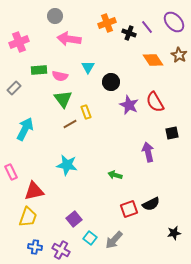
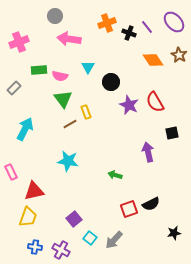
cyan star: moved 1 px right, 4 px up
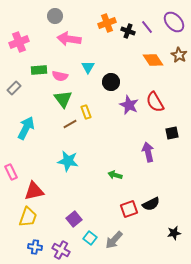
black cross: moved 1 px left, 2 px up
cyan arrow: moved 1 px right, 1 px up
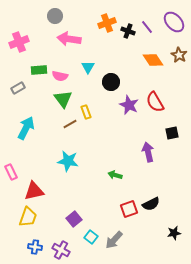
gray rectangle: moved 4 px right; rotated 16 degrees clockwise
cyan square: moved 1 px right, 1 px up
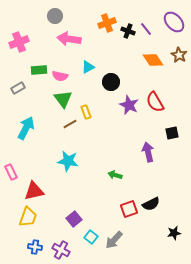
purple line: moved 1 px left, 2 px down
cyan triangle: rotated 32 degrees clockwise
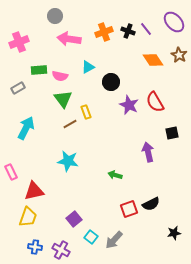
orange cross: moved 3 px left, 9 px down
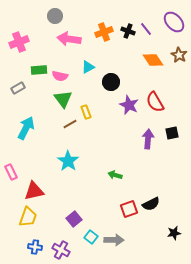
purple arrow: moved 13 px up; rotated 18 degrees clockwise
cyan star: rotated 25 degrees clockwise
gray arrow: rotated 132 degrees counterclockwise
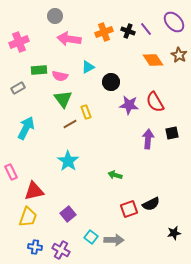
purple star: rotated 18 degrees counterclockwise
purple square: moved 6 px left, 5 px up
